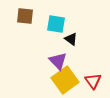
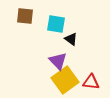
red triangle: moved 2 px left, 1 px down; rotated 48 degrees counterclockwise
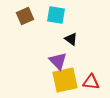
brown square: rotated 30 degrees counterclockwise
cyan square: moved 9 px up
yellow square: rotated 24 degrees clockwise
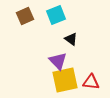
cyan square: rotated 30 degrees counterclockwise
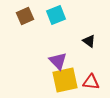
black triangle: moved 18 px right, 2 px down
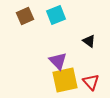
red triangle: rotated 42 degrees clockwise
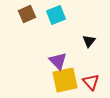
brown square: moved 2 px right, 2 px up
black triangle: rotated 32 degrees clockwise
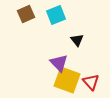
brown square: moved 1 px left
black triangle: moved 12 px left, 1 px up; rotated 16 degrees counterclockwise
purple triangle: moved 1 px right, 2 px down
yellow square: moved 2 px right; rotated 32 degrees clockwise
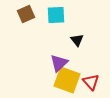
cyan square: rotated 18 degrees clockwise
purple triangle: rotated 30 degrees clockwise
